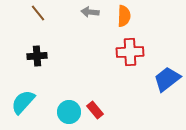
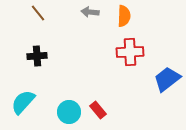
red rectangle: moved 3 px right
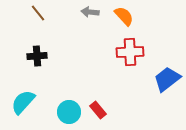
orange semicircle: rotated 45 degrees counterclockwise
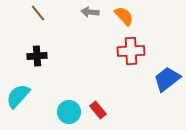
red cross: moved 1 px right, 1 px up
cyan semicircle: moved 5 px left, 6 px up
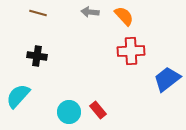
brown line: rotated 36 degrees counterclockwise
black cross: rotated 12 degrees clockwise
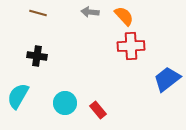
red cross: moved 5 px up
cyan semicircle: rotated 12 degrees counterclockwise
cyan circle: moved 4 px left, 9 px up
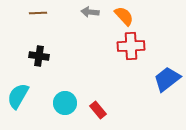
brown line: rotated 18 degrees counterclockwise
black cross: moved 2 px right
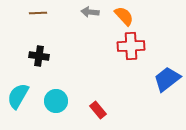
cyan circle: moved 9 px left, 2 px up
